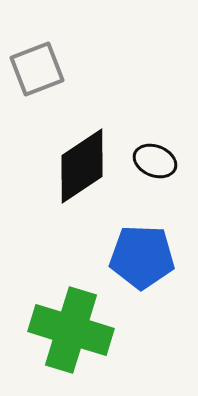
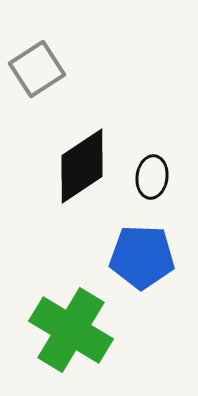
gray square: rotated 12 degrees counterclockwise
black ellipse: moved 3 px left, 16 px down; rotated 75 degrees clockwise
green cross: rotated 14 degrees clockwise
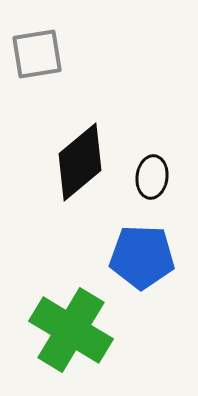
gray square: moved 15 px up; rotated 24 degrees clockwise
black diamond: moved 2 px left, 4 px up; rotated 6 degrees counterclockwise
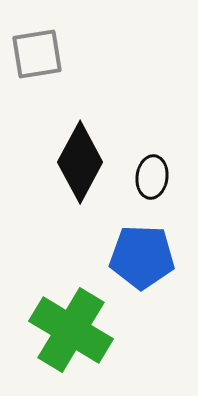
black diamond: rotated 22 degrees counterclockwise
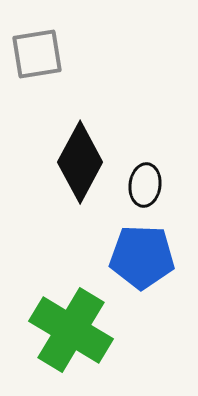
black ellipse: moved 7 px left, 8 px down
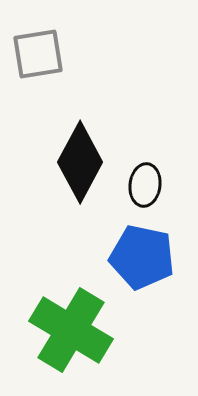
gray square: moved 1 px right
blue pentagon: rotated 10 degrees clockwise
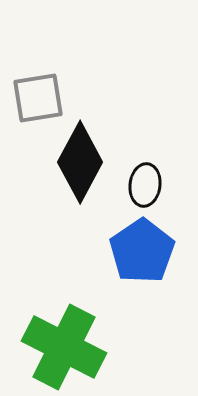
gray square: moved 44 px down
blue pentagon: moved 6 px up; rotated 26 degrees clockwise
green cross: moved 7 px left, 17 px down; rotated 4 degrees counterclockwise
